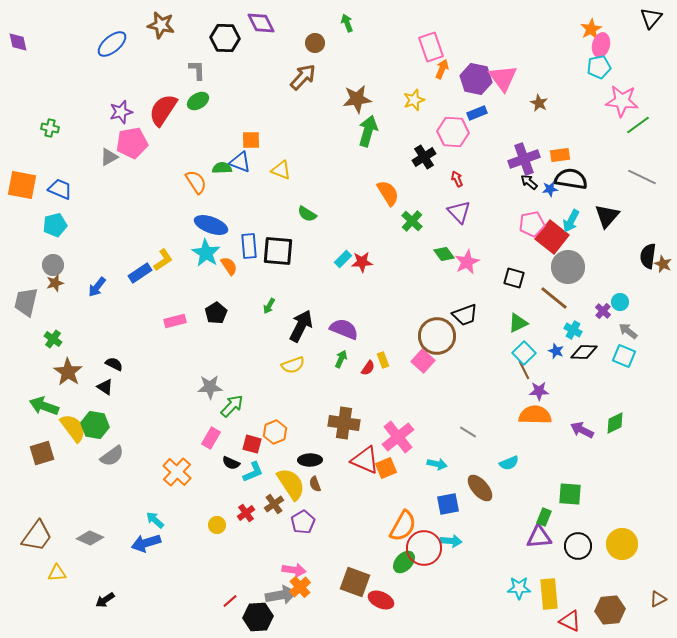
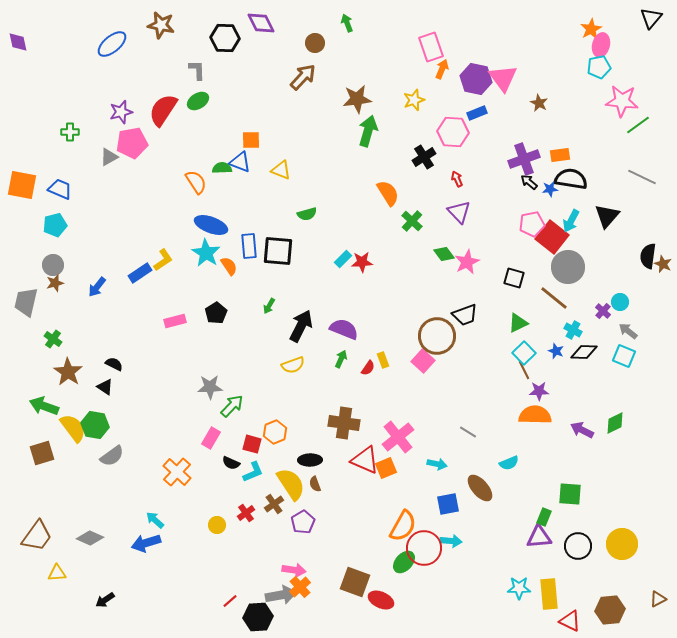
green cross at (50, 128): moved 20 px right, 4 px down; rotated 12 degrees counterclockwise
green semicircle at (307, 214): rotated 48 degrees counterclockwise
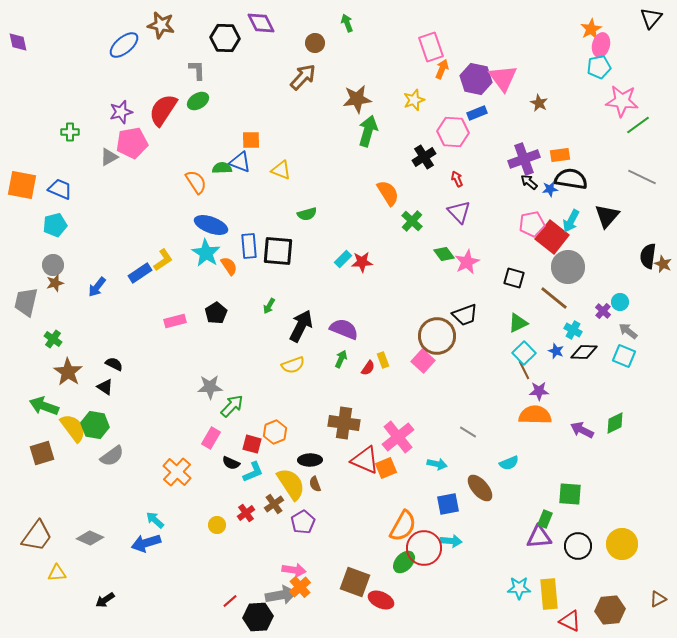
blue ellipse at (112, 44): moved 12 px right, 1 px down
green rectangle at (544, 517): moved 1 px right, 2 px down
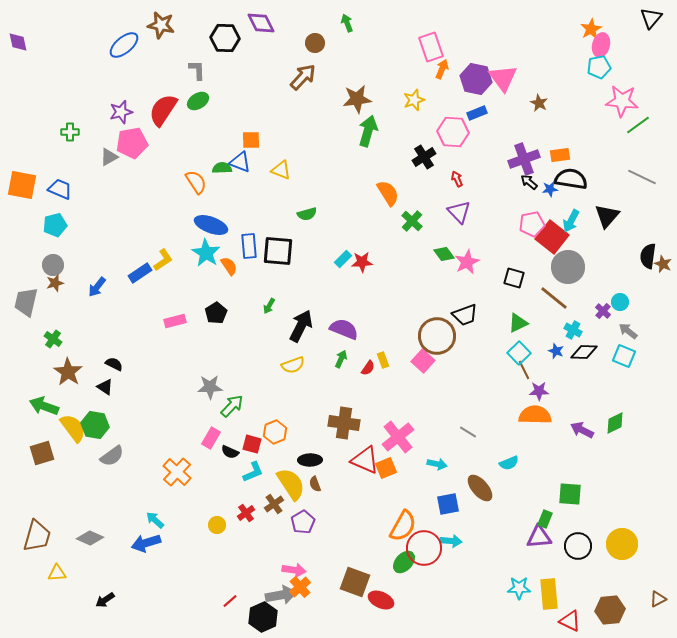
cyan square at (524, 353): moved 5 px left
black semicircle at (231, 463): moved 1 px left, 11 px up
brown trapezoid at (37, 536): rotated 20 degrees counterclockwise
black hexagon at (258, 617): moved 5 px right; rotated 20 degrees counterclockwise
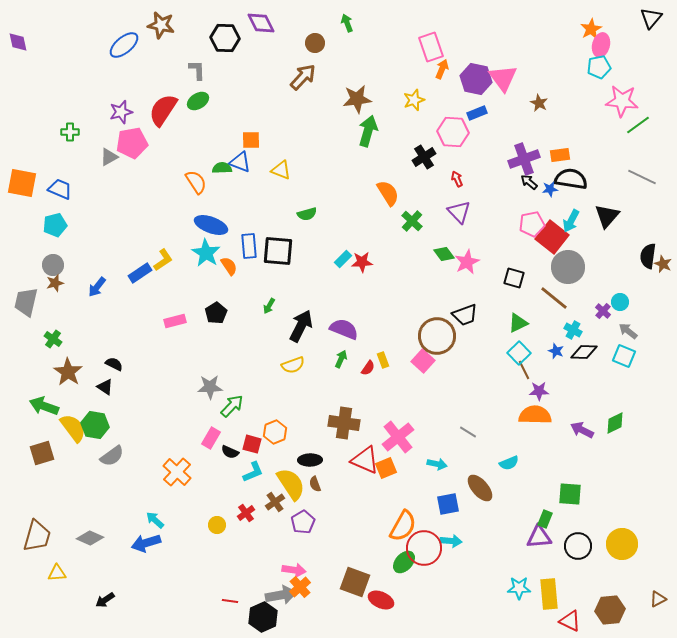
orange square at (22, 185): moved 2 px up
brown cross at (274, 504): moved 1 px right, 2 px up
red line at (230, 601): rotated 49 degrees clockwise
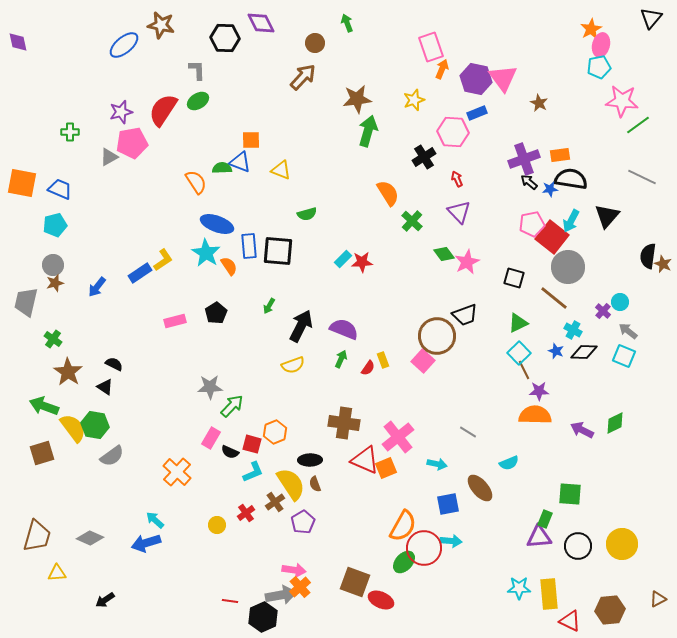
blue ellipse at (211, 225): moved 6 px right, 1 px up
